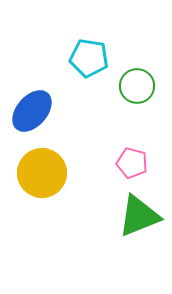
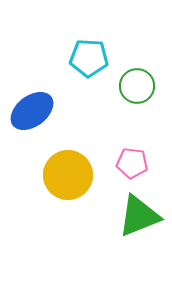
cyan pentagon: rotated 6 degrees counterclockwise
blue ellipse: rotated 12 degrees clockwise
pink pentagon: rotated 8 degrees counterclockwise
yellow circle: moved 26 px right, 2 px down
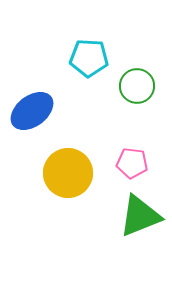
yellow circle: moved 2 px up
green triangle: moved 1 px right
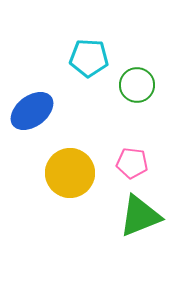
green circle: moved 1 px up
yellow circle: moved 2 px right
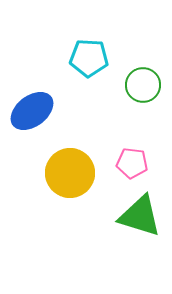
green circle: moved 6 px right
green triangle: rotated 39 degrees clockwise
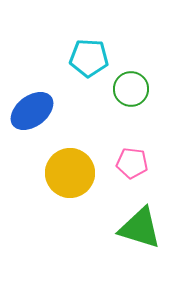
green circle: moved 12 px left, 4 px down
green triangle: moved 12 px down
